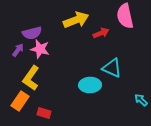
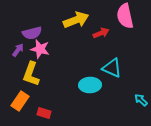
yellow L-shape: moved 4 px up; rotated 15 degrees counterclockwise
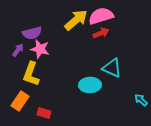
pink semicircle: moved 24 px left; rotated 85 degrees clockwise
yellow arrow: rotated 20 degrees counterclockwise
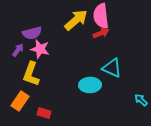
pink semicircle: rotated 80 degrees counterclockwise
